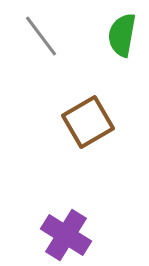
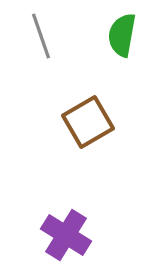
gray line: rotated 18 degrees clockwise
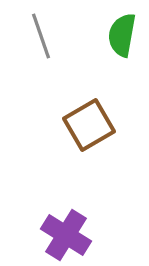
brown square: moved 1 px right, 3 px down
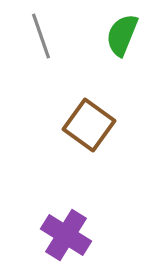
green semicircle: rotated 12 degrees clockwise
brown square: rotated 24 degrees counterclockwise
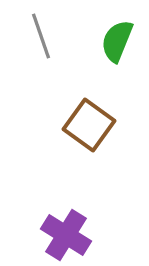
green semicircle: moved 5 px left, 6 px down
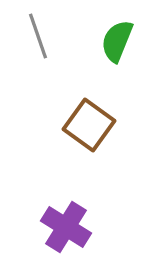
gray line: moved 3 px left
purple cross: moved 8 px up
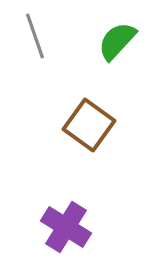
gray line: moved 3 px left
green semicircle: rotated 21 degrees clockwise
